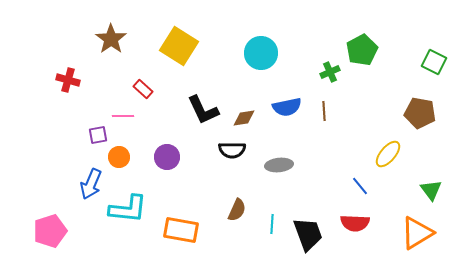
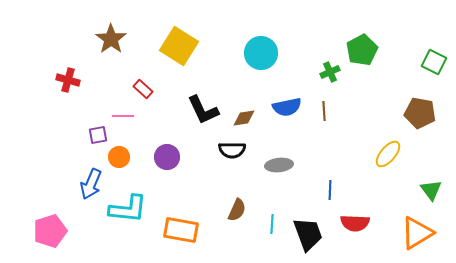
blue line: moved 30 px left, 4 px down; rotated 42 degrees clockwise
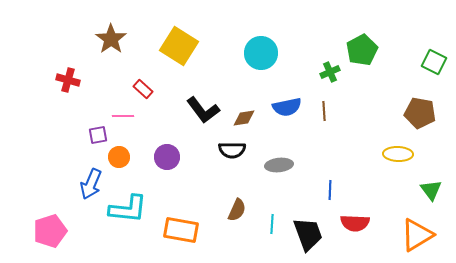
black L-shape: rotated 12 degrees counterclockwise
yellow ellipse: moved 10 px right; rotated 52 degrees clockwise
orange triangle: moved 2 px down
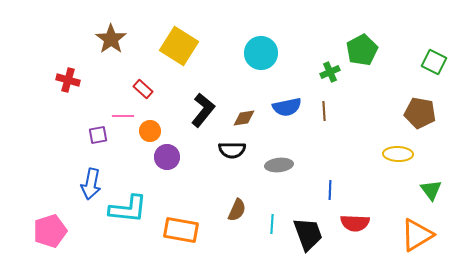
black L-shape: rotated 104 degrees counterclockwise
orange circle: moved 31 px right, 26 px up
blue arrow: rotated 12 degrees counterclockwise
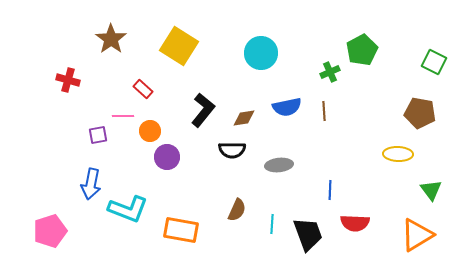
cyan L-shape: rotated 15 degrees clockwise
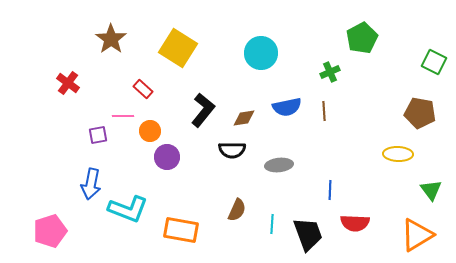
yellow square: moved 1 px left, 2 px down
green pentagon: moved 12 px up
red cross: moved 3 px down; rotated 20 degrees clockwise
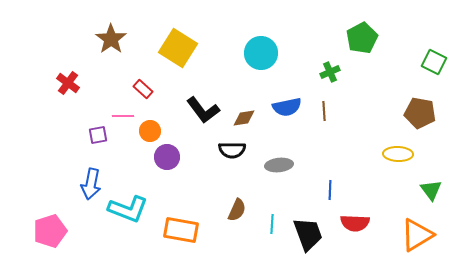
black L-shape: rotated 104 degrees clockwise
